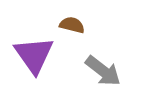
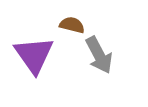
gray arrow: moved 4 px left, 16 px up; rotated 24 degrees clockwise
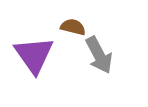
brown semicircle: moved 1 px right, 2 px down
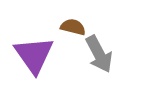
gray arrow: moved 1 px up
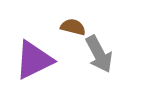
purple triangle: moved 5 px down; rotated 39 degrees clockwise
